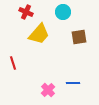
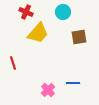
yellow trapezoid: moved 1 px left, 1 px up
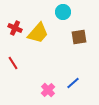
red cross: moved 11 px left, 16 px down
red line: rotated 16 degrees counterclockwise
blue line: rotated 40 degrees counterclockwise
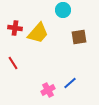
cyan circle: moved 2 px up
red cross: rotated 16 degrees counterclockwise
blue line: moved 3 px left
pink cross: rotated 16 degrees clockwise
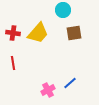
red cross: moved 2 px left, 5 px down
brown square: moved 5 px left, 4 px up
red line: rotated 24 degrees clockwise
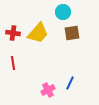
cyan circle: moved 2 px down
brown square: moved 2 px left
blue line: rotated 24 degrees counterclockwise
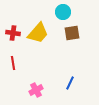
pink cross: moved 12 px left
